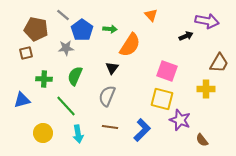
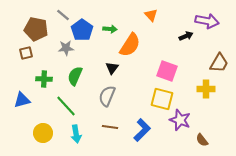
cyan arrow: moved 2 px left
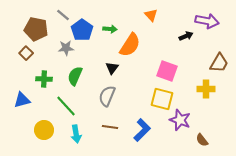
brown square: rotated 32 degrees counterclockwise
yellow circle: moved 1 px right, 3 px up
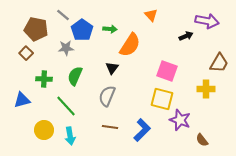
cyan arrow: moved 6 px left, 2 px down
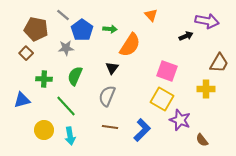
yellow square: rotated 15 degrees clockwise
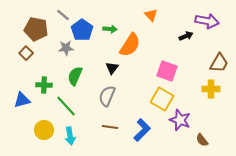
green cross: moved 6 px down
yellow cross: moved 5 px right
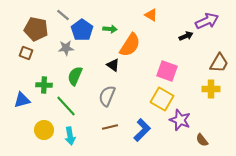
orange triangle: rotated 16 degrees counterclockwise
purple arrow: rotated 35 degrees counterclockwise
brown square: rotated 24 degrees counterclockwise
black triangle: moved 1 px right, 3 px up; rotated 32 degrees counterclockwise
brown line: rotated 21 degrees counterclockwise
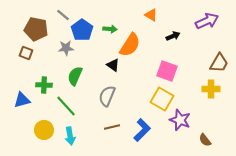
black arrow: moved 13 px left
brown line: moved 2 px right
brown semicircle: moved 3 px right
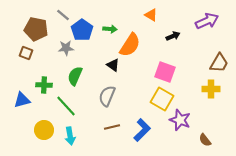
pink square: moved 2 px left, 1 px down
